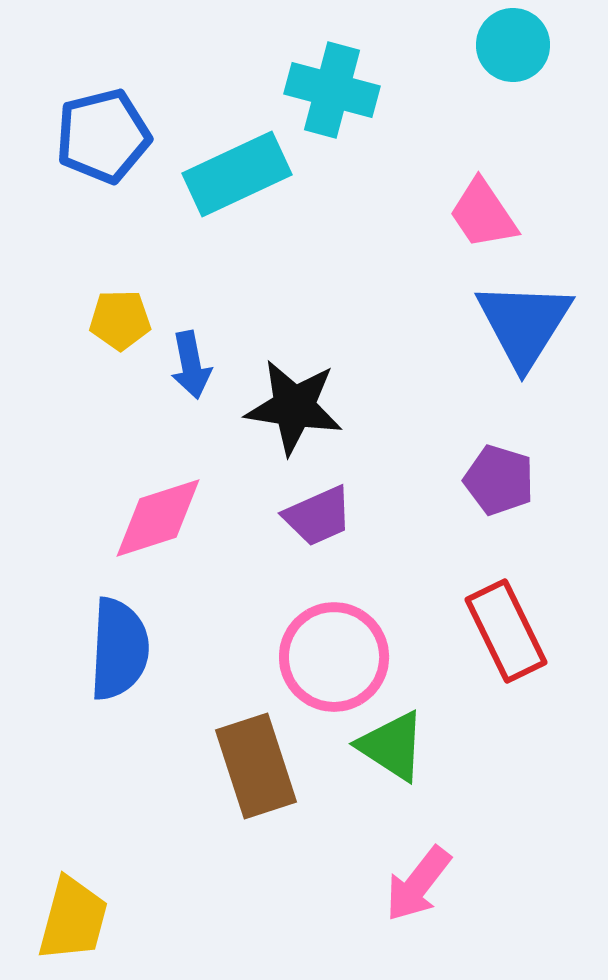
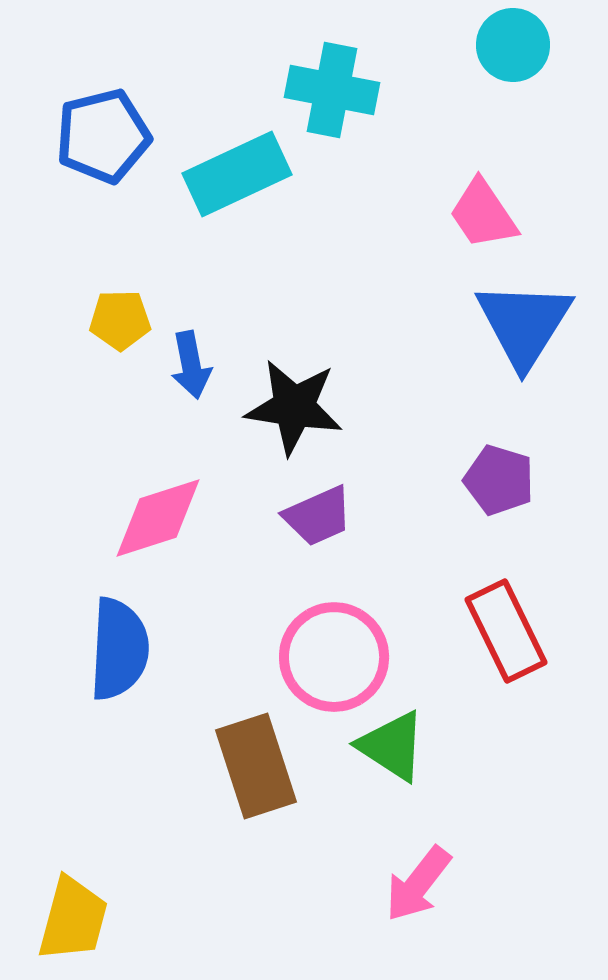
cyan cross: rotated 4 degrees counterclockwise
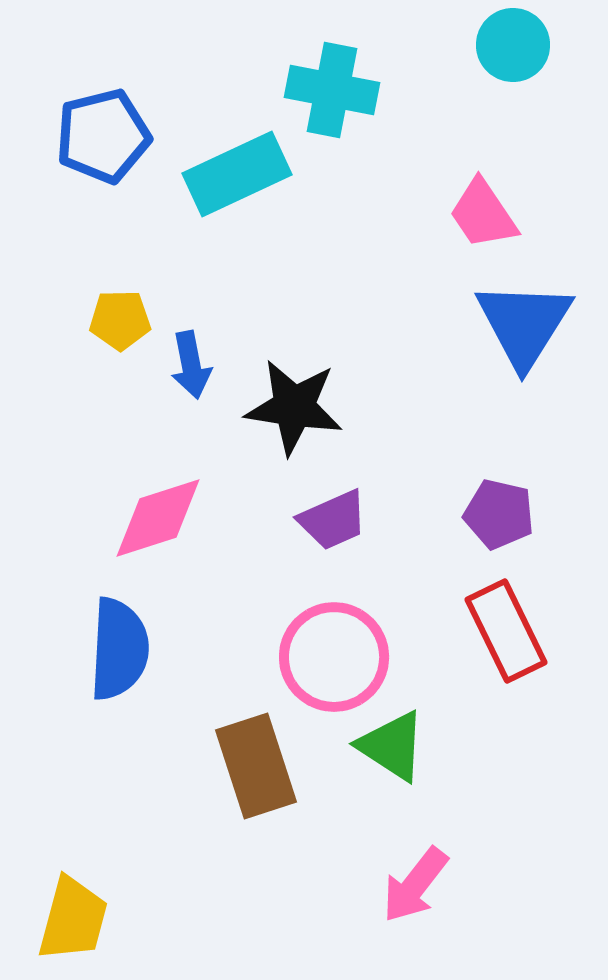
purple pentagon: moved 34 px down; rotated 4 degrees counterclockwise
purple trapezoid: moved 15 px right, 4 px down
pink arrow: moved 3 px left, 1 px down
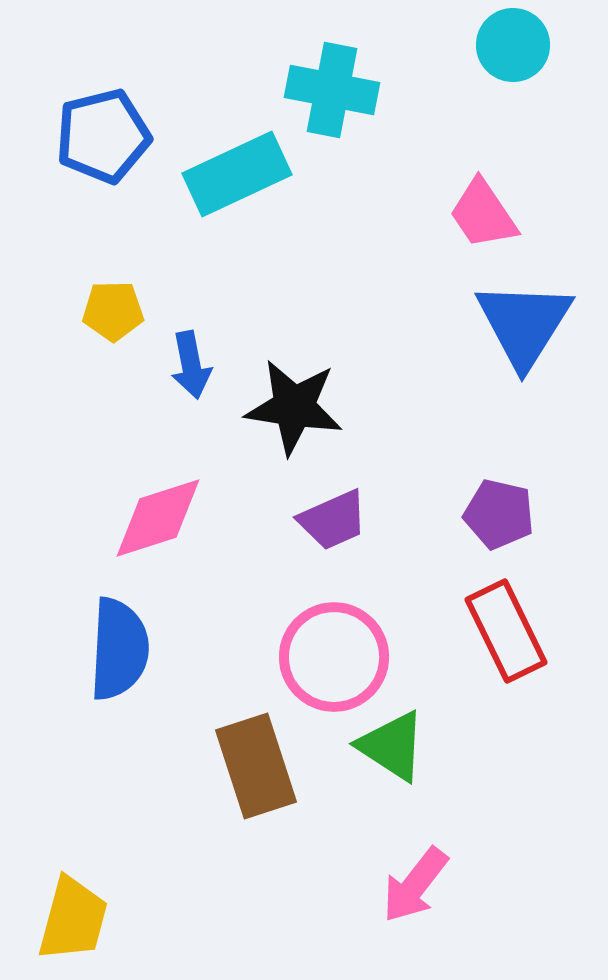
yellow pentagon: moved 7 px left, 9 px up
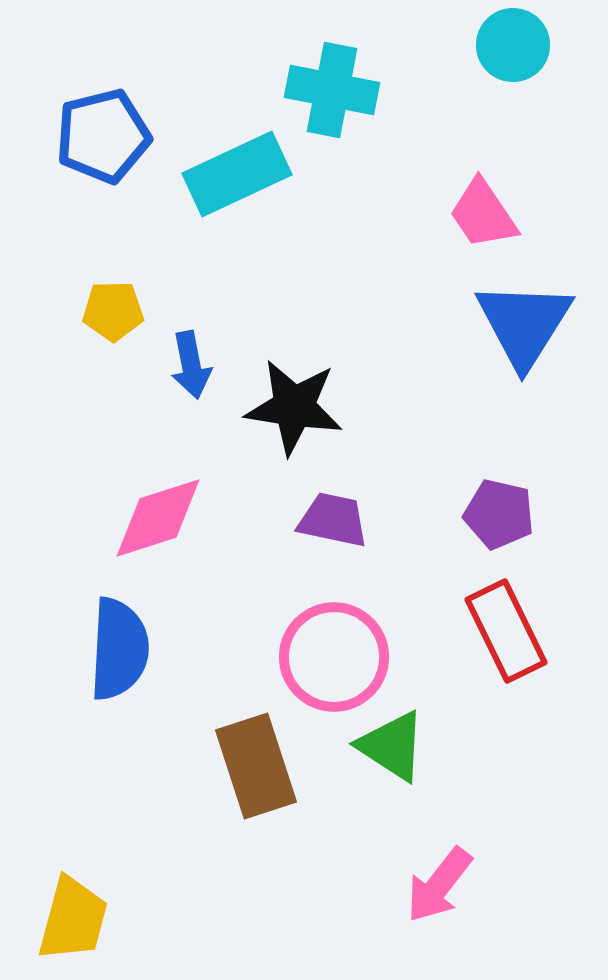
purple trapezoid: rotated 144 degrees counterclockwise
pink arrow: moved 24 px right
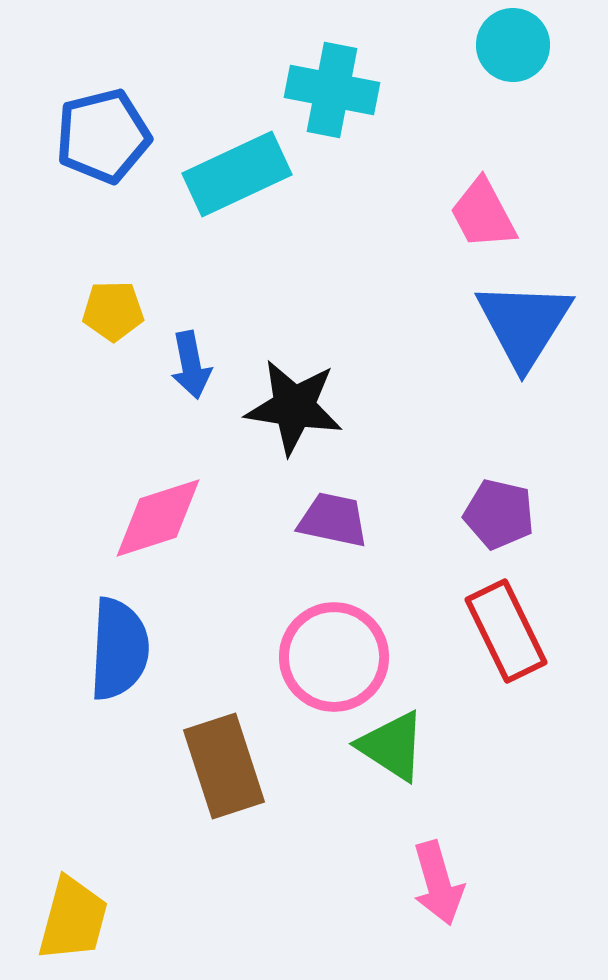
pink trapezoid: rotated 6 degrees clockwise
brown rectangle: moved 32 px left
pink arrow: moved 1 px left, 2 px up; rotated 54 degrees counterclockwise
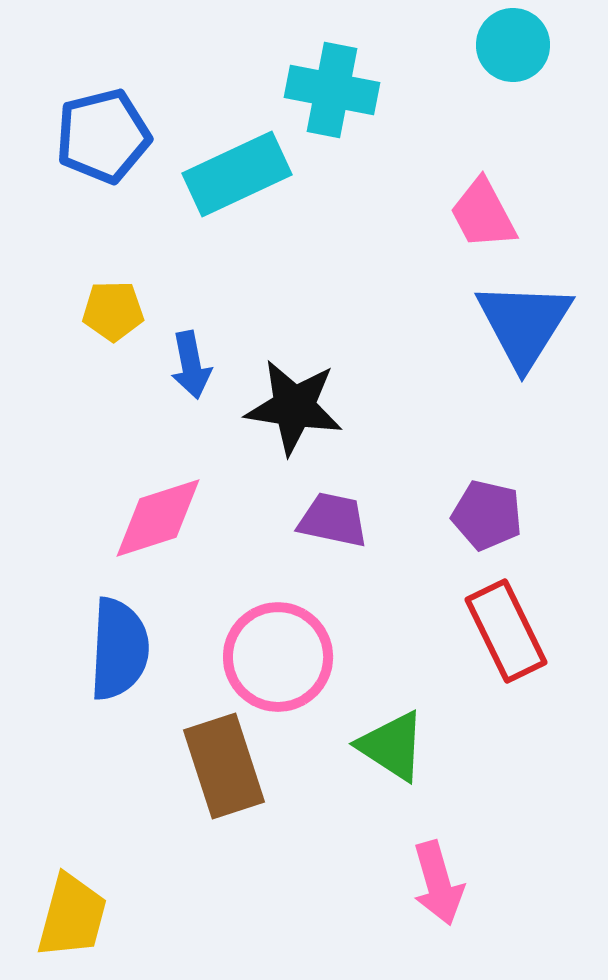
purple pentagon: moved 12 px left, 1 px down
pink circle: moved 56 px left
yellow trapezoid: moved 1 px left, 3 px up
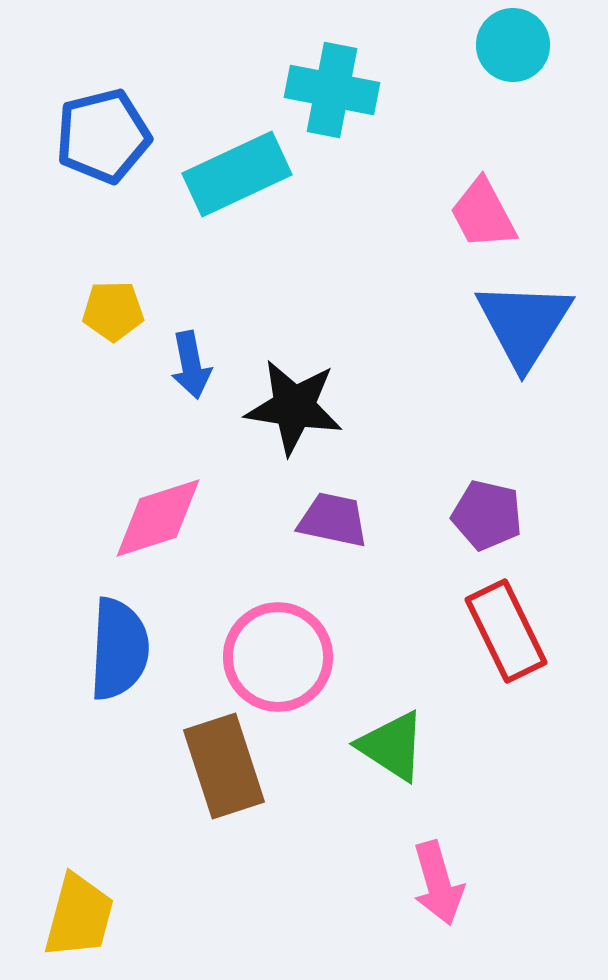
yellow trapezoid: moved 7 px right
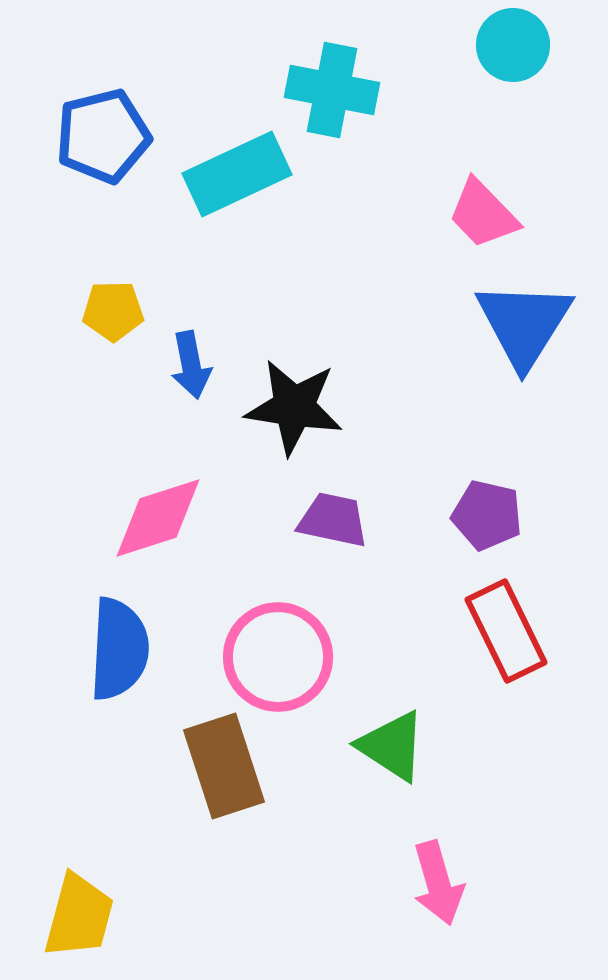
pink trapezoid: rotated 16 degrees counterclockwise
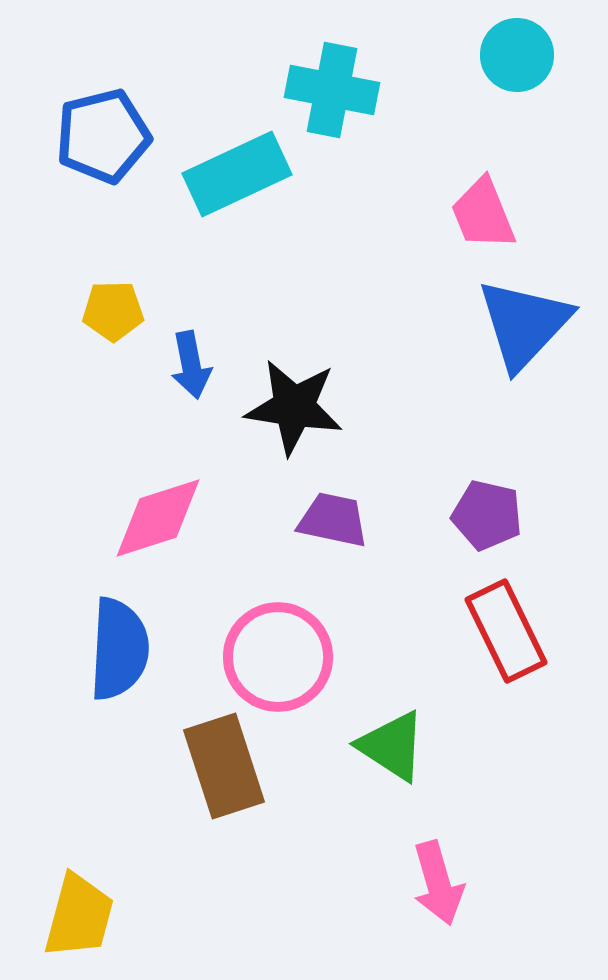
cyan circle: moved 4 px right, 10 px down
pink trapezoid: rotated 22 degrees clockwise
blue triangle: rotated 11 degrees clockwise
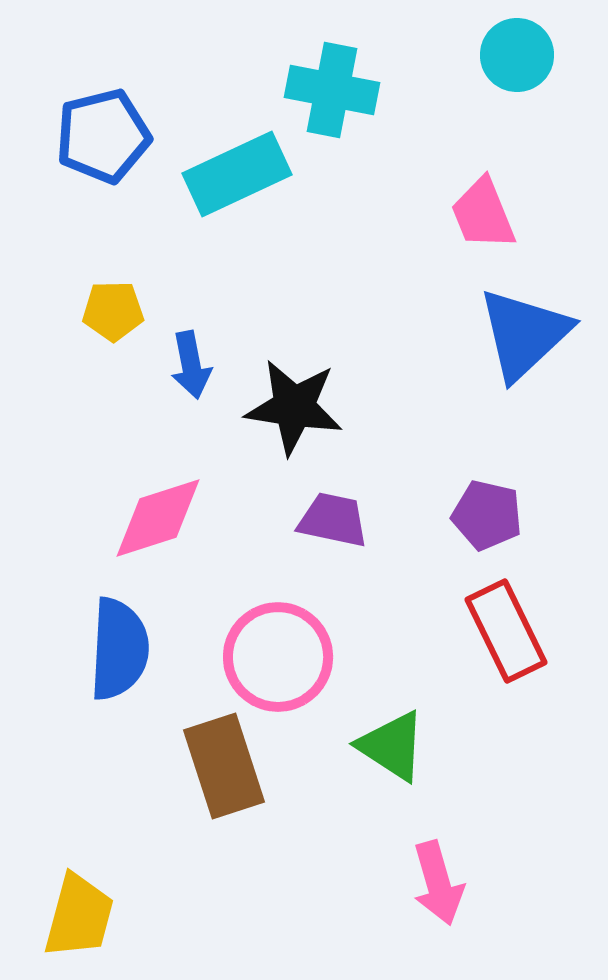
blue triangle: moved 10 px down; rotated 4 degrees clockwise
